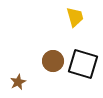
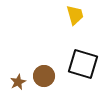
yellow trapezoid: moved 2 px up
brown circle: moved 9 px left, 15 px down
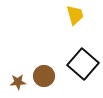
black square: rotated 24 degrees clockwise
brown star: rotated 21 degrees clockwise
